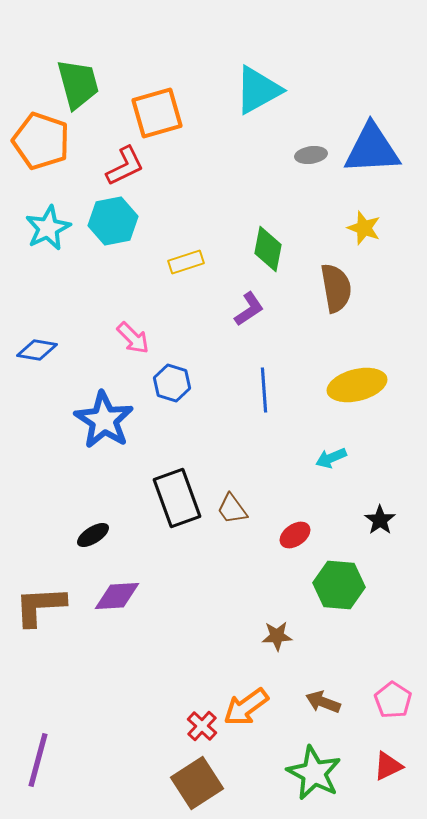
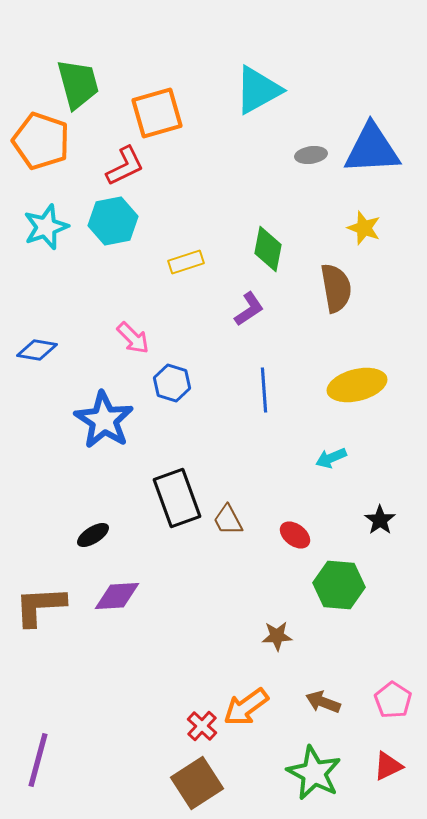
cyan star: moved 2 px left, 1 px up; rotated 6 degrees clockwise
brown trapezoid: moved 4 px left, 11 px down; rotated 8 degrees clockwise
red ellipse: rotated 72 degrees clockwise
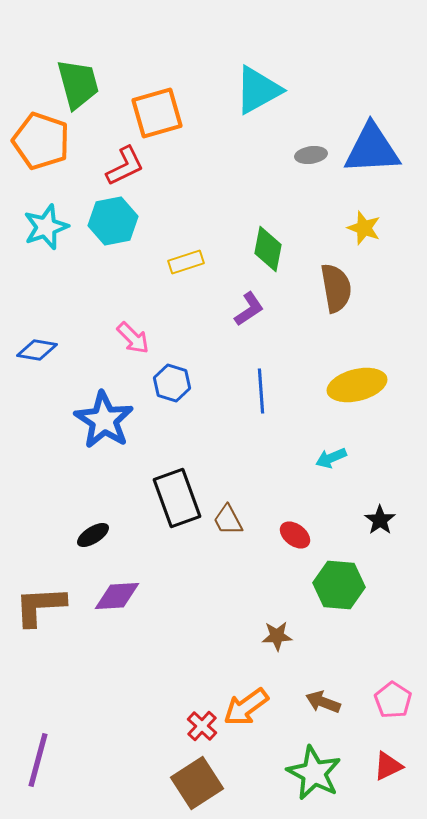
blue line: moved 3 px left, 1 px down
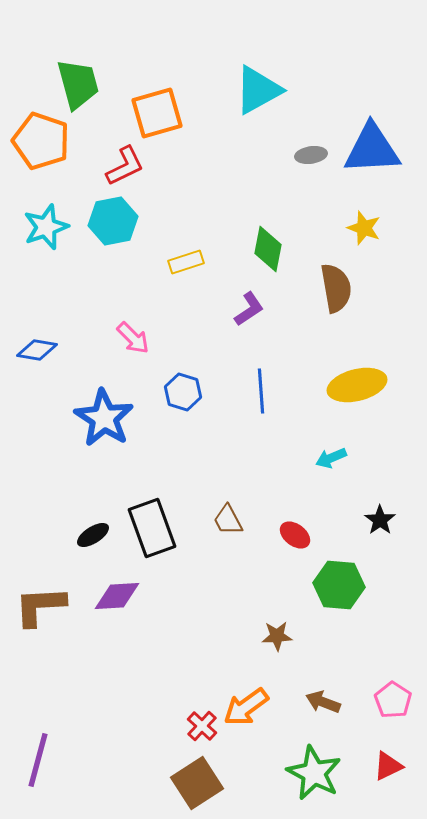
blue hexagon: moved 11 px right, 9 px down
blue star: moved 2 px up
black rectangle: moved 25 px left, 30 px down
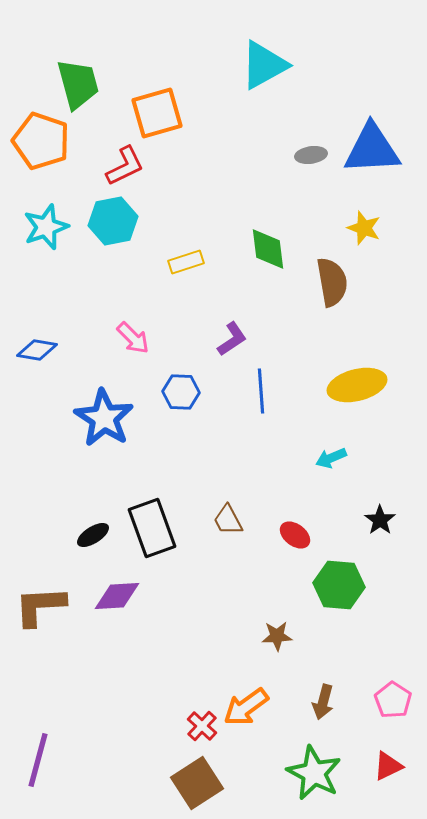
cyan triangle: moved 6 px right, 25 px up
green diamond: rotated 18 degrees counterclockwise
brown semicircle: moved 4 px left, 6 px up
purple L-shape: moved 17 px left, 30 px down
blue hexagon: moved 2 px left; rotated 15 degrees counterclockwise
brown arrow: rotated 96 degrees counterclockwise
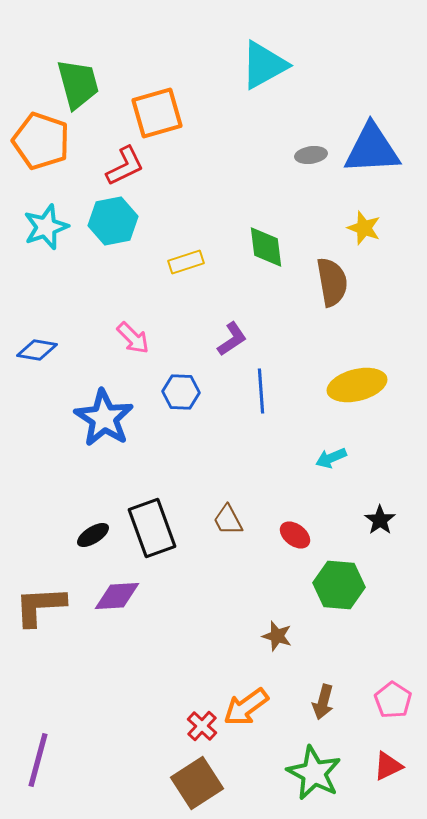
green diamond: moved 2 px left, 2 px up
brown star: rotated 20 degrees clockwise
